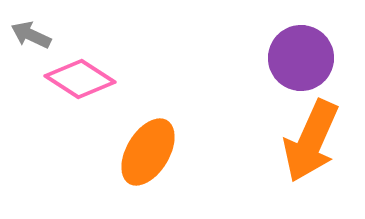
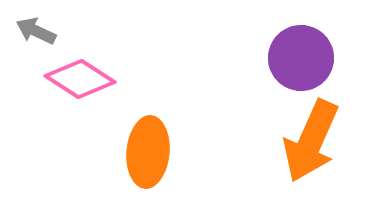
gray arrow: moved 5 px right, 4 px up
orange ellipse: rotated 26 degrees counterclockwise
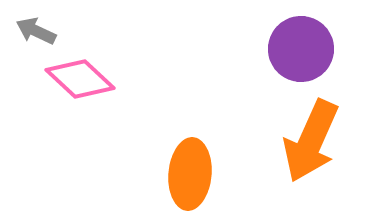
purple circle: moved 9 px up
pink diamond: rotated 10 degrees clockwise
orange ellipse: moved 42 px right, 22 px down
